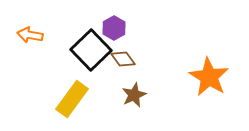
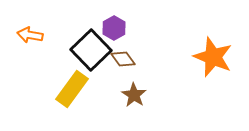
orange star: moved 4 px right, 20 px up; rotated 9 degrees counterclockwise
brown star: rotated 15 degrees counterclockwise
yellow rectangle: moved 10 px up
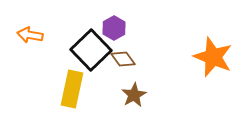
yellow rectangle: rotated 24 degrees counterclockwise
brown star: rotated 10 degrees clockwise
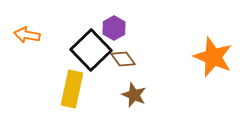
orange arrow: moved 3 px left
brown star: rotated 20 degrees counterclockwise
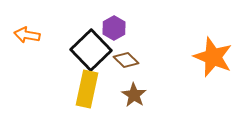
brown diamond: moved 3 px right, 1 px down; rotated 10 degrees counterclockwise
yellow rectangle: moved 15 px right
brown star: rotated 10 degrees clockwise
